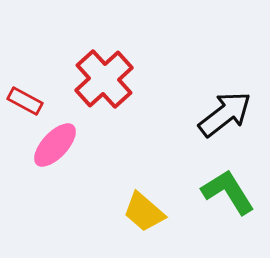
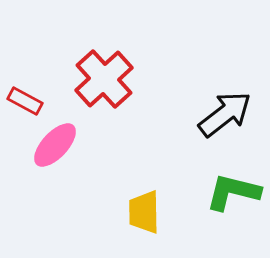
green L-shape: moved 5 px right; rotated 44 degrees counterclockwise
yellow trapezoid: rotated 48 degrees clockwise
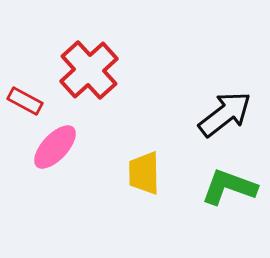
red cross: moved 15 px left, 9 px up
pink ellipse: moved 2 px down
green L-shape: moved 4 px left, 5 px up; rotated 6 degrees clockwise
yellow trapezoid: moved 39 px up
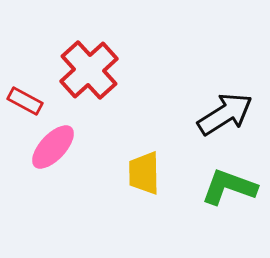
black arrow: rotated 6 degrees clockwise
pink ellipse: moved 2 px left
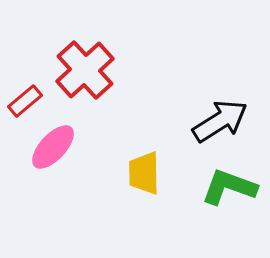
red cross: moved 4 px left
red rectangle: rotated 68 degrees counterclockwise
black arrow: moved 5 px left, 7 px down
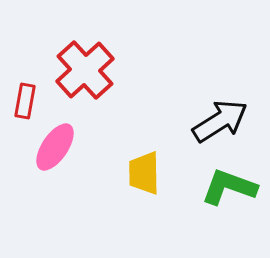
red rectangle: rotated 40 degrees counterclockwise
pink ellipse: moved 2 px right; rotated 9 degrees counterclockwise
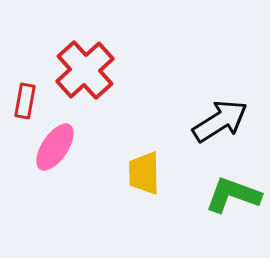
green L-shape: moved 4 px right, 8 px down
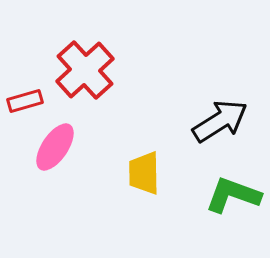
red rectangle: rotated 64 degrees clockwise
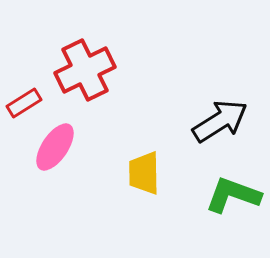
red cross: rotated 16 degrees clockwise
red rectangle: moved 1 px left, 2 px down; rotated 16 degrees counterclockwise
